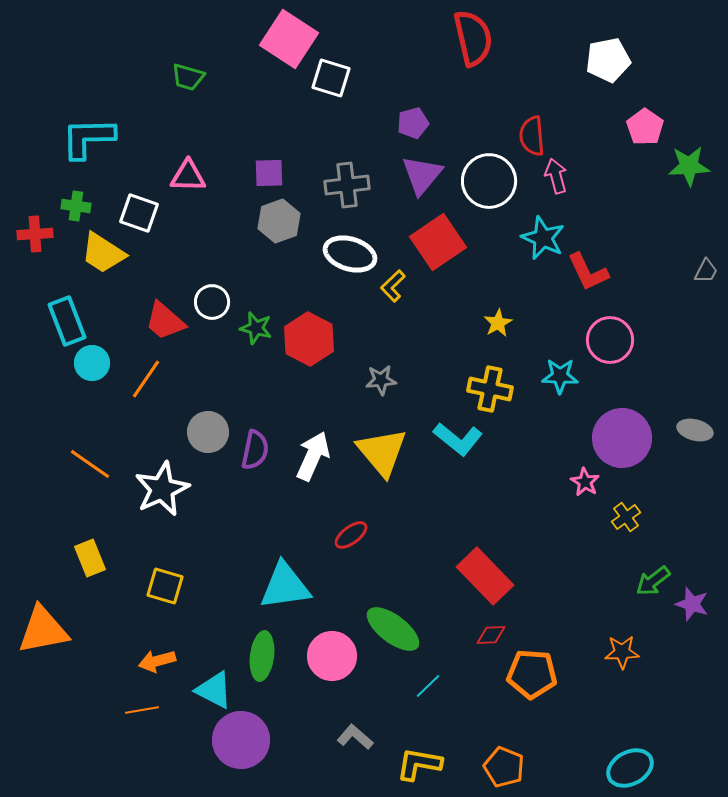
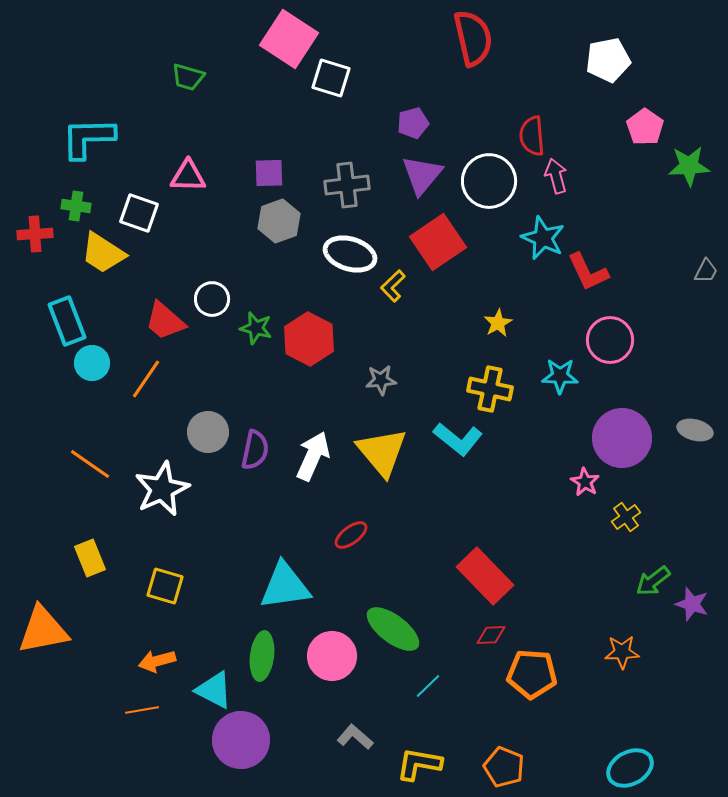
white circle at (212, 302): moved 3 px up
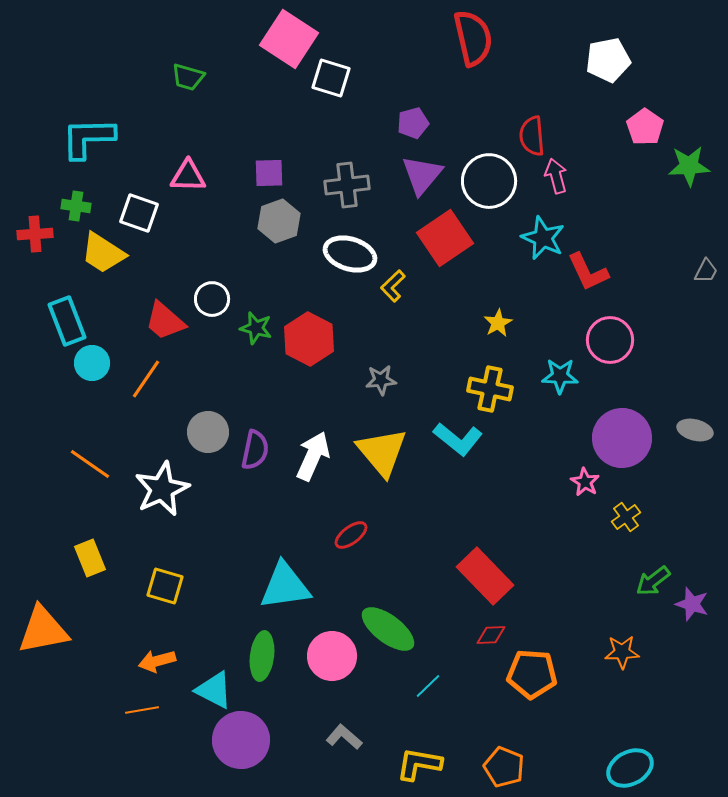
red square at (438, 242): moved 7 px right, 4 px up
green ellipse at (393, 629): moved 5 px left
gray L-shape at (355, 737): moved 11 px left
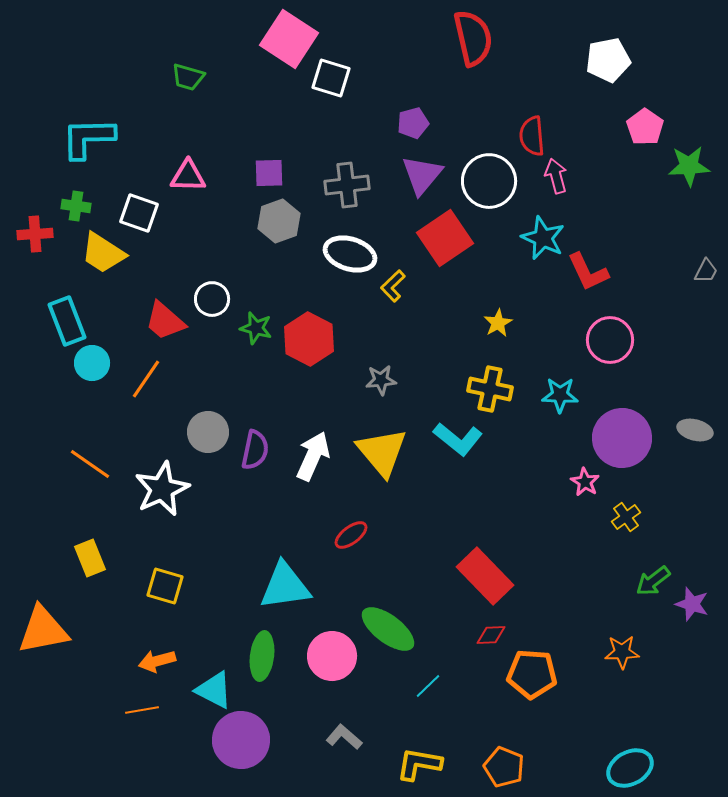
cyan star at (560, 376): moved 19 px down
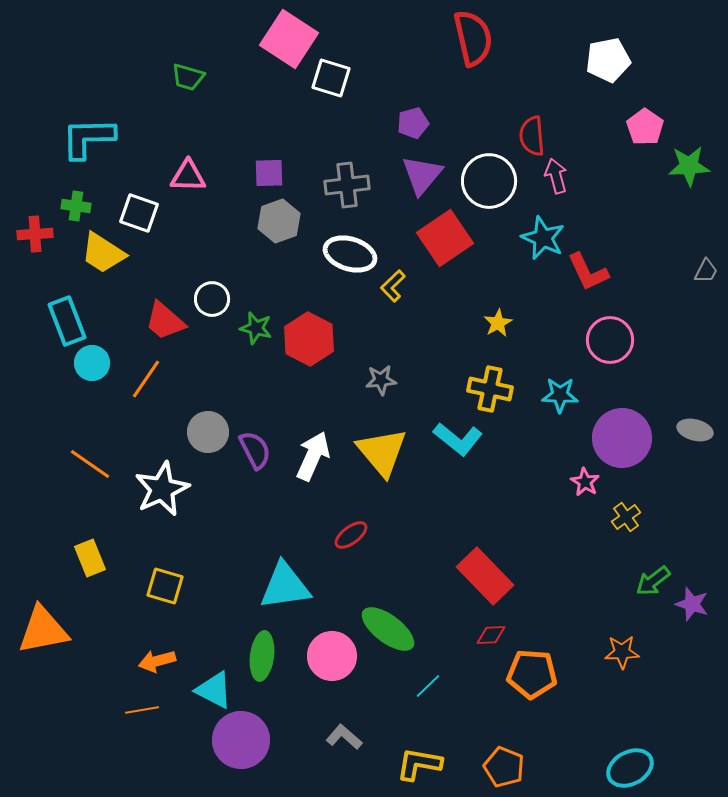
purple semicircle at (255, 450): rotated 39 degrees counterclockwise
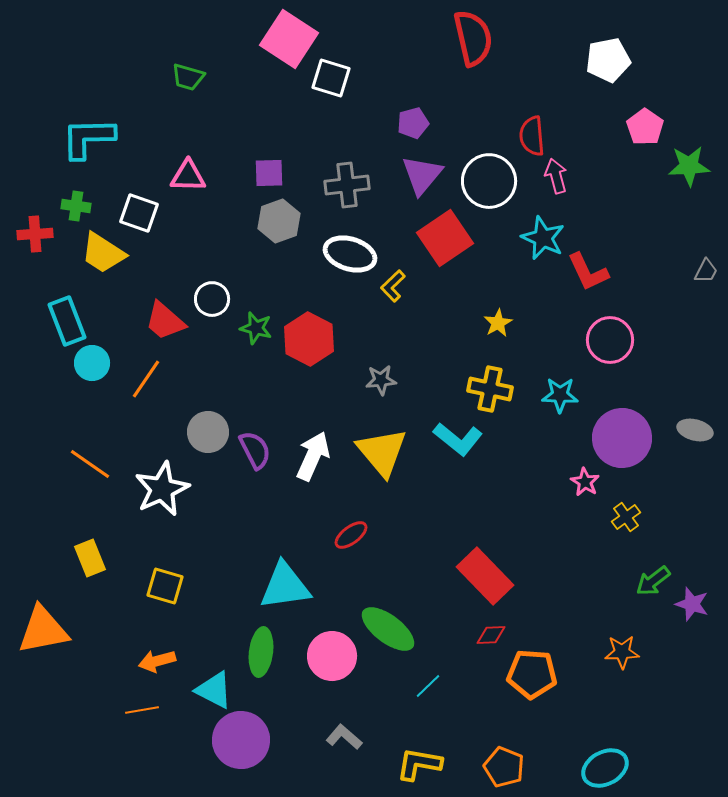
green ellipse at (262, 656): moved 1 px left, 4 px up
cyan ellipse at (630, 768): moved 25 px left
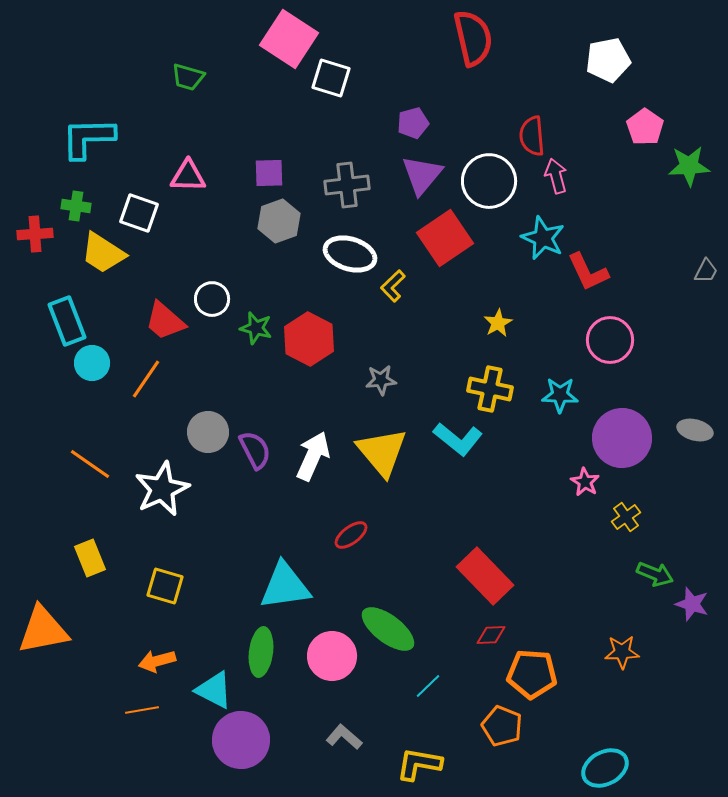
green arrow at (653, 581): moved 2 px right, 7 px up; rotated 120 degrees counterclockwise
orange pentagon at (504, 767): moved 2 px left, 41 px up
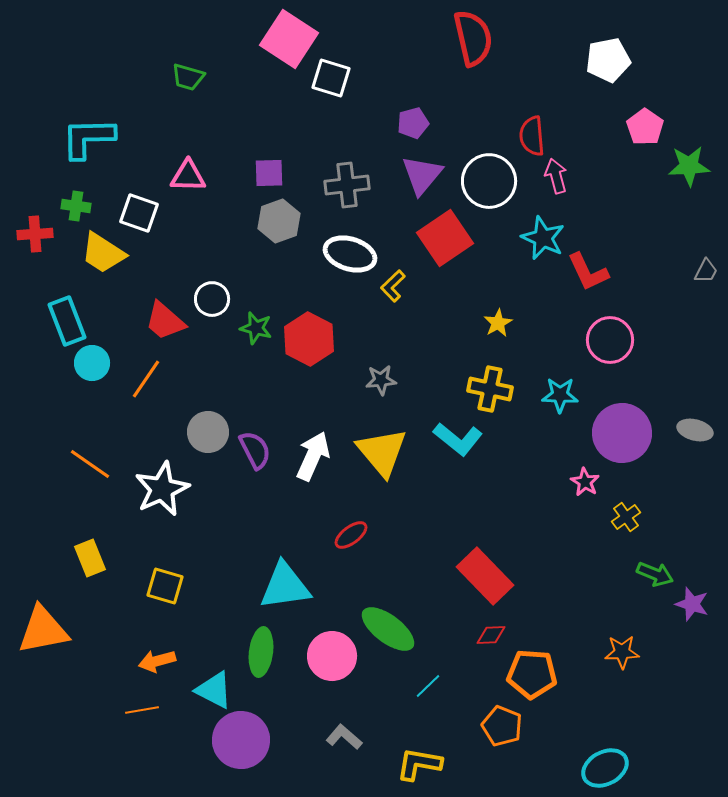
purple circle at (622, 438): moved 5 px up
